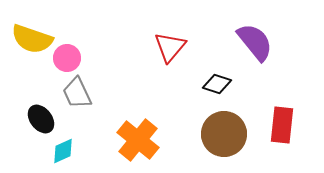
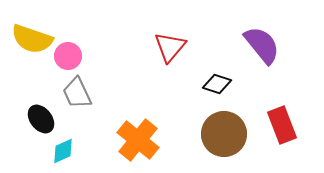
purple semicircle: moved 7 px right, 3 px down
pink circle: moved 1 px right, 2 px up
red rectangle: rotated 27 degrees counterclockwise
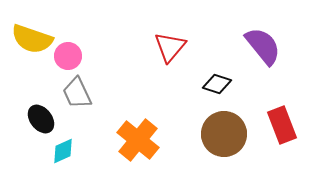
purple semicircle: moved 1 px right, 1 px down
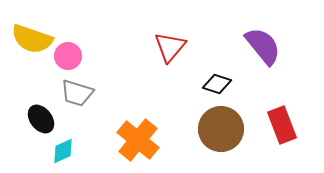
gray trapezoid: rotated 48 degrees counterclockwise
brown circle: moved 3 px left, 5 px up
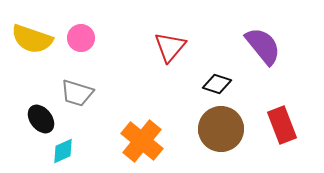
pink circle: moved 13 px right, 18 px up
orange cross: moved 4 px right, 1 px down
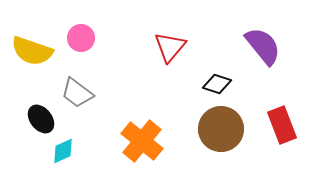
yellow semicircle: moved 12 px down
gray trapezoid: rotated 20 degrees clockwise
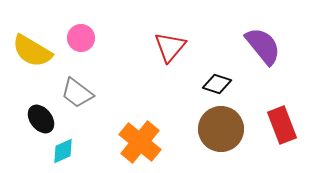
yellow semicircle: rotated 12 degrees clockwise
orange cross: moved 2 px left, 1 px down
